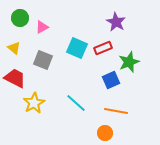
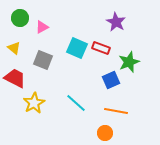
red rectangle: moved 2 px left; rotated 42 degrees clockwise
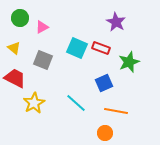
blue square: moved 7 px left, 3 px down
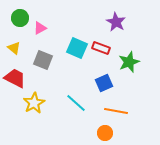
pink triangle: moved 2 px left, 1 px down
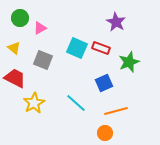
orange line: rotated 25 degrees counterclockwise
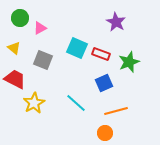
red rectangle: moved 6 px down
red trapezoid: moved 1 px down
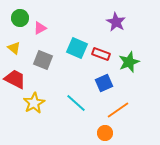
orange line: moved 2 px right, 1 px up; rotated 20 degrees counterclockwise
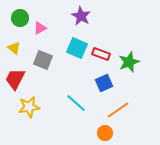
purple star: moved 35 px left, 6 px up
red trapezoid: rotated 90 degrees counterclockwise
yellow star: moved 5 px left, 4 px down; rotated 20 degrees clockwise
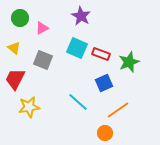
pink triangle: moved 2 px right
cyan line: moved 2 px right, 1 px up
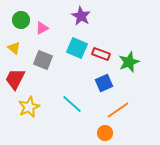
green circle: moved 1 px right, 2 px down
cyan line: moved 6 px left, 2 px down
yellow star: rotated 15 degrees counterclockwise
